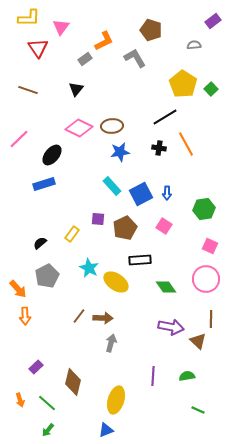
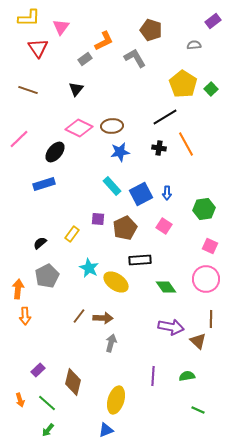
black ellipse at (52, 155): moved 3 px right, 3 px up
orange arrow at (18, 289): rotated 132 degrees counterclockwise
purple rectangle at (36, 367): moved 2 px right, 3 px down
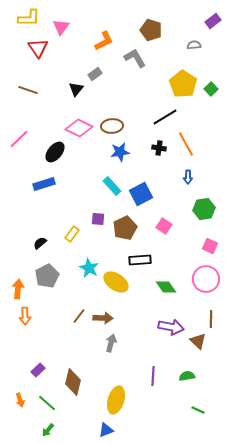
gray rectangle at (85, 59): moved 10 px right, 15 px down
blue arrow at (167, 193): moved 21 px right, 16 px up
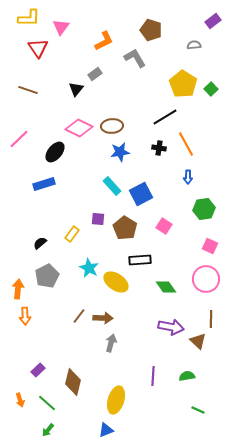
brown pentagon at (125, 228): rotated 15 degrees counterclockwise
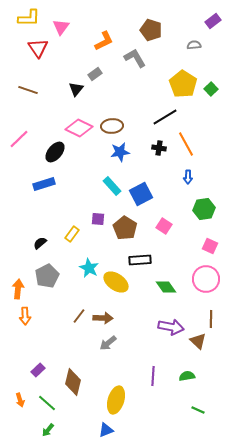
gray arrow at (111, 343): moved 3 px left; rotated 144 degrees counterclockwise
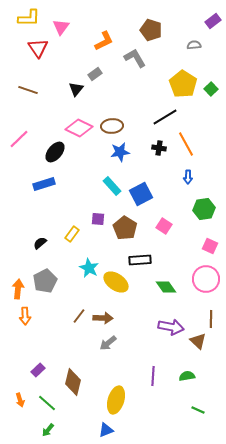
gray pentagon at (47, 276): moved 2 px left, 5 px down
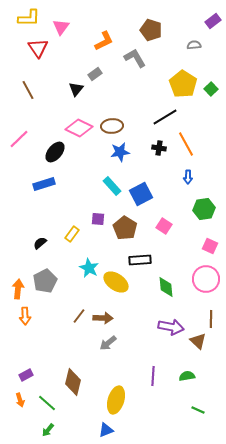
brown line at (28, 90): rotated 42 degrees clockwise
green diamond at (166, 287): rotated 30 degrees clockwise
purple rectangle at (38, 370): moved 12 px left, 5 px down; rotated 16 degrees clockwise
